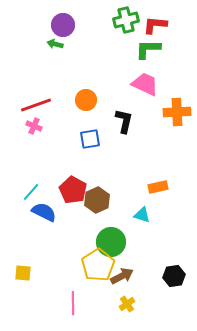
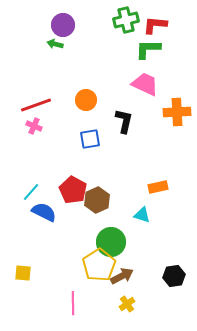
yellow pentagon: moved 1 px right
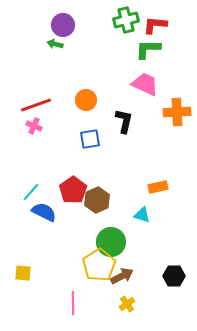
red pentagon: rotated 8 degrees clockwise
black hexagon: rotated 10 degrees clockwise
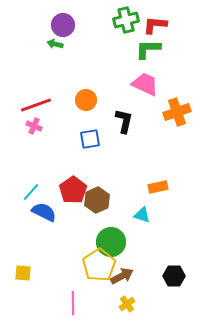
orange cross: rotated 16 degrees counterclockwise
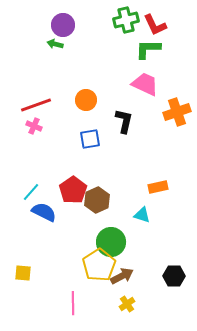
red L-shape: rotated 120 degrees counterclockwise
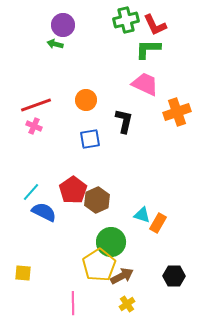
orange rectangle: moved 36 px down; rotated 48 degrees counterclockwise
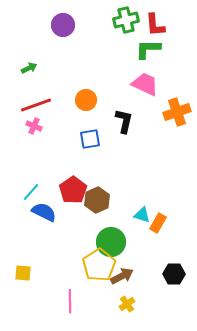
red L-shape: rotated 20 degrees clockwise
green arrow: moved 26 px left, 24 px down; rotated 140 degrees clockwise
black hexagon: moved 2 px up
pink line: moved 3 px left, 2 px up
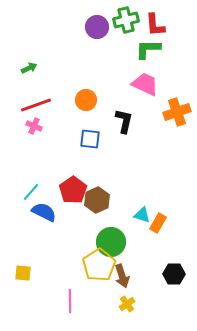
purple circle: moved 34 px right, 2 px down
blue square: rotated 15 degrees clockwise
brown arrow: rotated 100 degrees clockwise
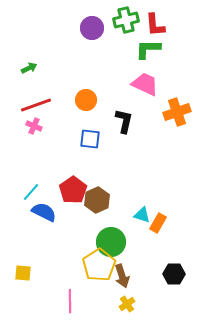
purple circle: moved 5 px left, 1 px down
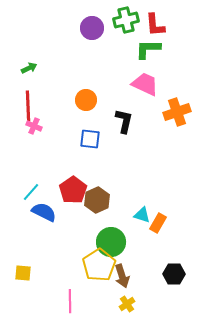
red line: moved 8 px left, 1 px down; rotated 72 degrees counterclockwise
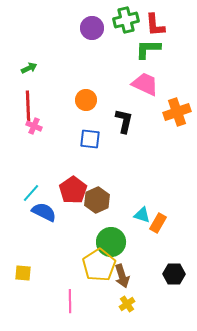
cyan line: moved 1 px down
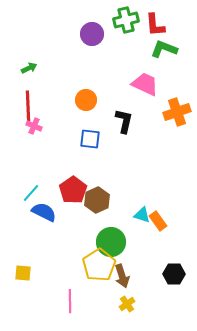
purple circle: moved 6 px down
green L-shape: moved 16 px right; rotated 20 degrees clockwise
orange rectangle: moved 2 px up; rotated 66 degrees counterclockwise
